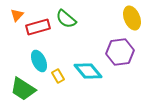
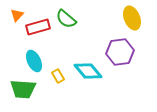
cyan ellipse: moved 5 px left
green trapezoid: rotated 28 degrees counterclockwise
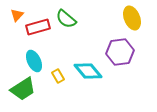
green trapezoid: rotated 36 degrees counterclockwise
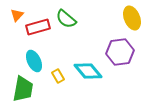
green trapezoid: rotated 48 degrees counterclockwise
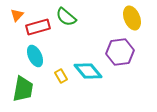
green semicircle: moved 2 px up
cyan ellipse: moved 1 px right, 5 px up
yellow rectangle: moved 3 px right
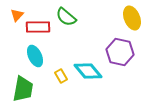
red rectangle: rotated 15 degrees clockwise
purple hexagon: rotated 20 degrees clockwise
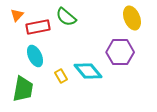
red rectangle: rotated 10 degrees counterclockwise
purple hexagon: rotated 12 degrees counterclockwise
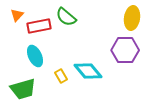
yellow ellipse: rotated 30 degrees clockwise
red rectangle: moved 1 px right, 1 px up
purple hexagon: moved 5 px right, 2 px up
green trapezoid: rotated 64 degrees clockwise
